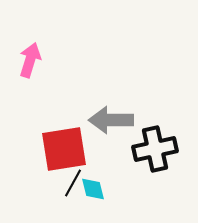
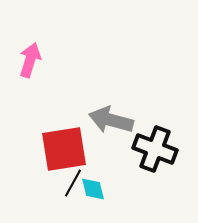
gray arrow: rotated 15 degrees clockwise
black cross: rotated 33 degrees clockwise
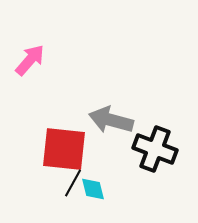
pink arrow: rotated 24 degrees clockwise
red square: rotated 15 degrees clockwise
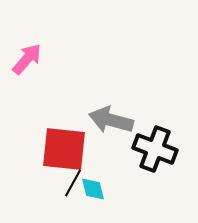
pink arrow: moved 3 px left, 1 px up
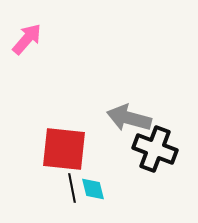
pink arrow: moved 20 px up
gray arrow: moved 18 px right, 2 px up
black line: moved 1 px left, 5 px down; rotated 40 degrees counterclockwise
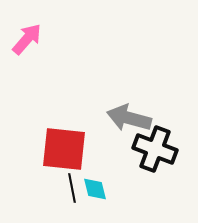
cyan diamond: moved 2 px right
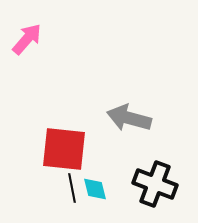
black cross: moved 35 px down
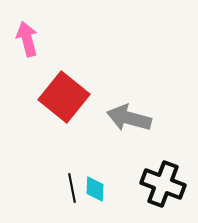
pink arrow: rotated 56 degrees counterclockwise
red square: moved 52 px up; rotated 33 degrees clockwise
black cross: moved 8 px right
cyan diamond: rotated 16 degrees clockwise
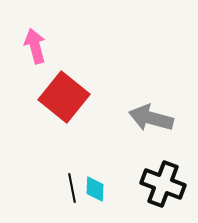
pink arrow: moved 8 px right, 7 px down
gray arrow: moved 22 px right
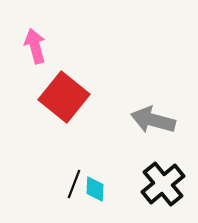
gray arrow: moved 2 px right, 2 px down
black cross: rotated 30 degrees clockwise
black line: moved 2 px right, 4 px up; rotated 32 degrees clockwise
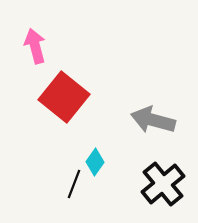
cyan diamond: moved 27 px up; rotated 32 degrees clockwise
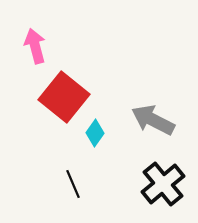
gray arrow: rotated 12 degrees clockwise
cyan diamond: moved 29 px up
black line: moved 1 px left; rotated 44 degrees counterclockwise
